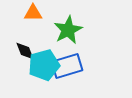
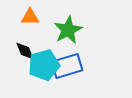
orange triangle: moved 3 px left, 4 px down
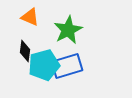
orange triangle: rotated 24 degrees clockwise
black diamond: rotated 30 degrees clockwise
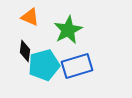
blue rectangle: moved 10 px right
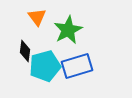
orange triangle: moved 7 px right; rotated 30 degrees clockwise
cyan pentagon: moved 1 px right, 1 px down
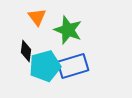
green star: rotated 24 degrees counterclockwise
black diamond: moved 1 px right
blue rectangle: moved 4 px left
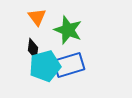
black diamond: moved 7 px right, 2 px up
blue rectangle: moved 4 px left, 1 px up
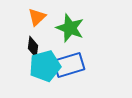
orange triangle: rotated 24 degrees clockwise
green star: moved 2 px right, 2 px up
black diamond: moved 2 px up
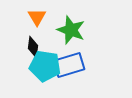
orange triangle: rotated 18 degrees counterclockwise
green star: moved 1 px right, 2 px down
cyan pentagon: rotated 24 degrees clockwise
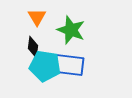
blue rectangle: rotated 24 degrees clockwise
